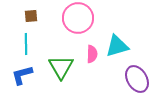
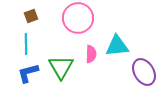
brown square: rotated 16 degrees counterclockwise
cyan triangle: rotated 10 degrees clockwise
pink semicircle: moved 1 px left
blue L-shape: moved 6 px right, 2 px up
purple ellipse: moved 7 px right, 7 px up
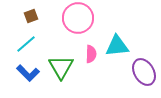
cyan line: rotated 50 degrees clockwise
blue L-shape: rotated 120 degrees counterclockwise
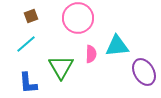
blue L-shape: moved 10 px down; rotated 40 degrees clockwise
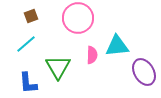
pink semicircle: moved 1 px right, 1 px down
green triangle: moved 3 px left
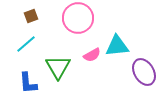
pink semicircle: rotated 60 degrees clockwise
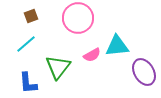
green triangle: rotated 8 degrees clockwise
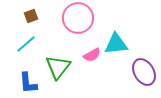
cyan triangle: moved 1 px left, 2 px up
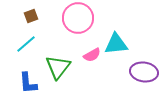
purple ellipse: rotated 52 degrees counterclockwise
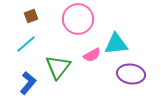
pink circle: moved 1 px down
purple ellipse: moved 13 px left, 2 px down
blue L-shape: rotated 135 degrees counterclockwise
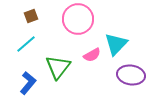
cyan triangle: rotated 40 degrees counterclockwise
purple ellipse: moved 1 px down
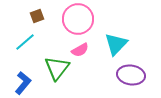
brown square: moved 6 px right
cyan line: moved 1 px left, 2 px up
pink semicircle: moved 12 px left, 5 px up
green triangle: moved 1 px left, 1 px down
blue L-shape: moved 5 px left
